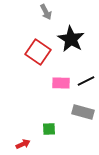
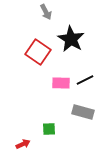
black line: moved 1 px left, 1 px up
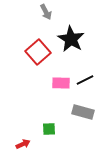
red square: rotated 15 degrees clockwise
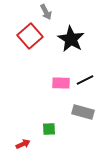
red square: moved 8 px left, 16 px up
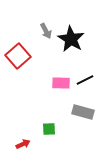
gray arrow: moved 19 px down
red square: moved 12 px left, 20 px down
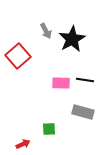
black star: moved 1 px right; rotated 12 degrees clockwise
black line: rotated 36 degrees clockwise
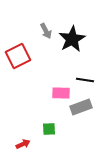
red square: rotated 15 degrees clockwise
pink rectangle: moved 10 px down
gray rectangle: moved 2 px left, 5 px up; rotated 35 degrees counterclockwise
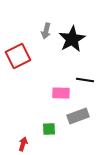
gray arrow: rotated 42 degrees clockwise
gray rectangle: moved 3 px left, 9 px down
red arrow: rotated 48 degrees counterclockwise
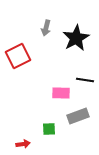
gray arrow: moved 3 px up
black star: moved 4 px right, 1 px up
red arrow: rotated 64 degrees clockwise
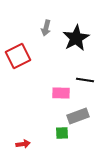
green square: moved 13 px right, 4 px down
